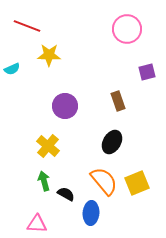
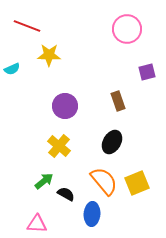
yellow cross: moved 11 px right
green arrow: rotated 66 degrees clockwise
blue ellipse: moved 1 px right, 1 px down
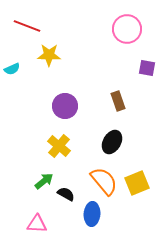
purple square: moved 4 px up; rotated 24 degrees clockwise
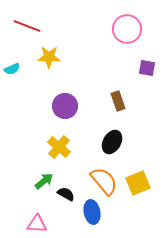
yellow star: moved 2 px down
yellow cross: moved 1 px down
yellow square: moved 1 px right
blue ellipse: moved 2 px up; rotated 15 degrees counterclockwise
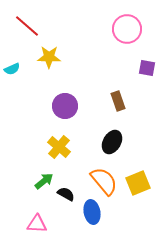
red line: rotated 20 degrees clockwise
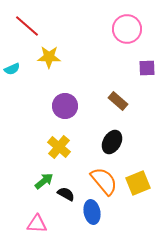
purple square: rotated 12 degrees counterclockwise
brown rectangle: rotated 30 degrees counterclockwise
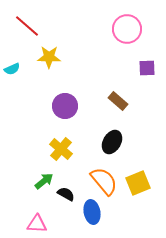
yellow cross: moved 2 px right, 2 px down
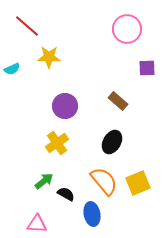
yellow cross: moved 4 px left, 6 px up; rotated 15 degrees clockwise
blue ellipse: moved 2 px down
